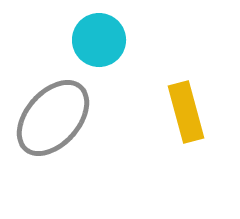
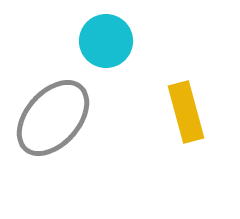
cyan circle: moved 7 px right, 1 px down
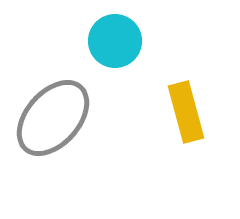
cyan circle: moved 9 px right
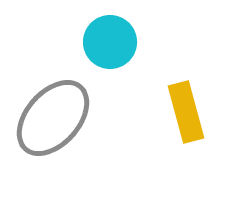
cyan circle: moved 5 px left, 1 px down
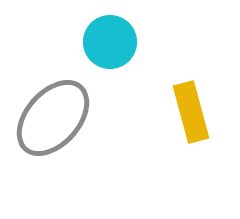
yellow rectangle: moved 5 px right
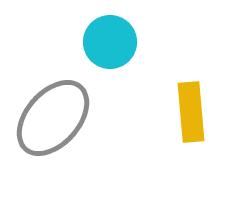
yellow rectangle: rotated 10 degrees clockwise
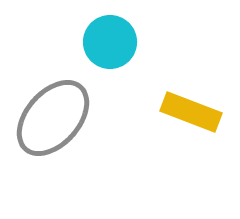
yellow rectangle: rotated 64 degrees counterclockwise
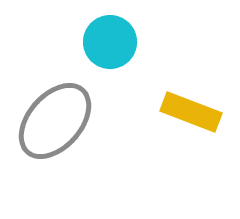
gray ellipse: moved 2 px right, 3 px down
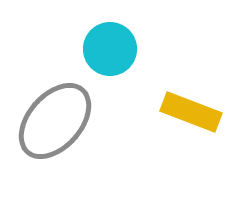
cyan circle: moved 7 px down
